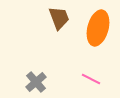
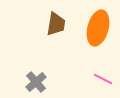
brown trapezoid: moved 3 px left, 6 px down; rotated 30 degrees clockwise
pink line: moved 12 px right
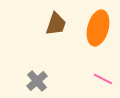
brown trapezoid: rotated 10 degrees clockwise
gray cross: moved 1 px right, 1 px up
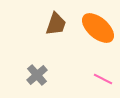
orange ellipse: rotated 64 degrees counterclockwise
gray cross: moved 6 px up
